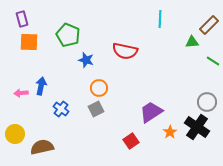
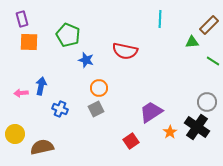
blue cross: moved 1 px left; rotated 14 degrees counterclockwise
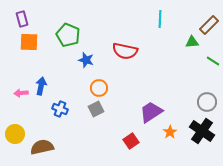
black cross: moved 5 px right, 4 px down
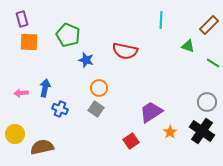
cyan line: moved 1 px right, 1 px down
green triangle: moved 4 px left, 4 px down; rotated 24 degrees clockwise
green line: moved 2 px down
blue arrow: moved 4 px right, 2 px down
gray square: rotated 28 degrees counterclockwise
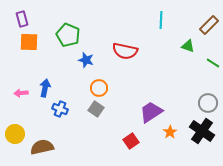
gray circle: moved 1 px right, 1 px down
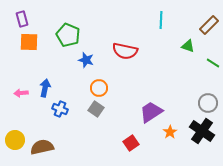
yellow circle: moved 6 px down
red square: moved 2 px down
